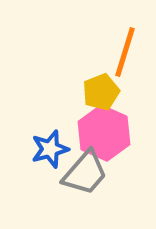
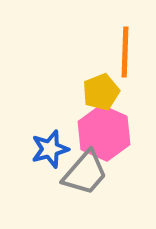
orange line: rotated 15 degrees counterclockwise
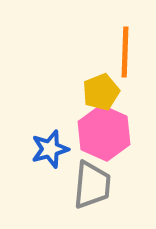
gray trapezoid: moved 7 px right, 12 px down; rotated 36 degrees counterclockwise
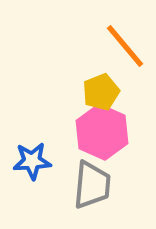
orange line: moved 6 px up; rotated 42 degrees counterclockwise
pink hexagon: moved 2 px left, 1 px up
blue star: moved 18 px left, 12 px down; rotated 12 degrees clockwise
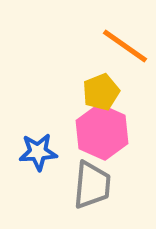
orange line: rotated 15 degrees counterclockwise
blue star: moved 6 px right, 9 px up
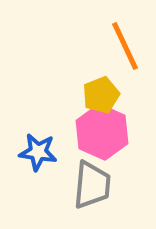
orange line: rotated 30 degrees clockwise
yellow pentagon: moved 3 px down
blue star: rotated 12 degrees clockwise
